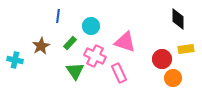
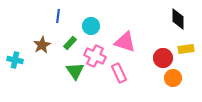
brown star: moved 1 px right, 1 px up
red circle: moved 1 px right, 1 px up
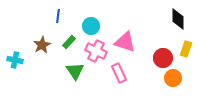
green rectangle: moved 1 px left, 1 px up
yellow rectangle: rotated 63 degrees counterclockwise
pink cross: moved 1 px right, 5 px up
